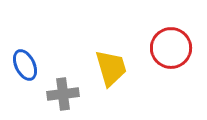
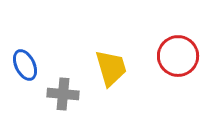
red circle: moved 7 px right, 8 px down
gray cross: rotated 12 degrees clockwise
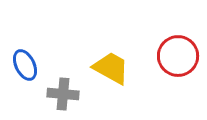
yellow trapezoid: rotated 45 degrees counterclockwise
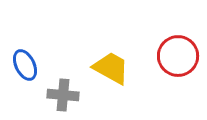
gray cross: moved 1 px down
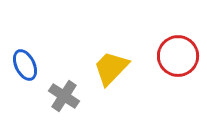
yellow trapezoid: rotated 75 degrees counterclockwise
gray cross: moved 1 px right, 1 px down; rotated 28 degrees clockwise
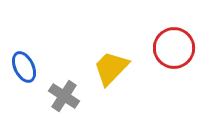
red circle: moved 4 px left, 8 px up
blue ellipse: moved 1 px left, 2 px down
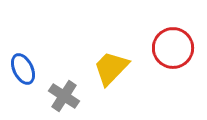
red circle: moved 1 px left
blue ellipse: moved 1 px left, 2 px down
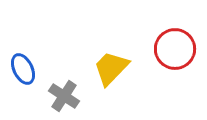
red circle: moved 2 px right, 1 px down
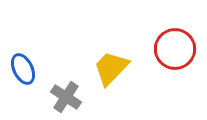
gray cross: moved 2 px right, 1 px down
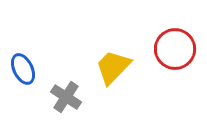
yellow trapezoid: moved 2 px right, 1 px up
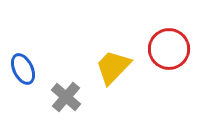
red circle: moved 6 px left
gray cross: rotated 8 degrees clockwise
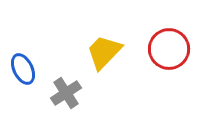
yellow trapezoid: moved 9 px left, 15 px up
gray cross: moved 4 px up; rotated 16 degrees clockwise
